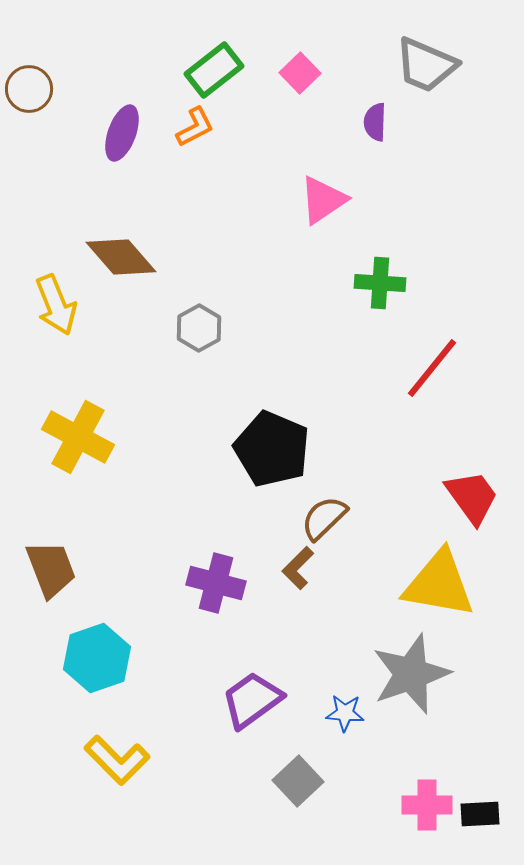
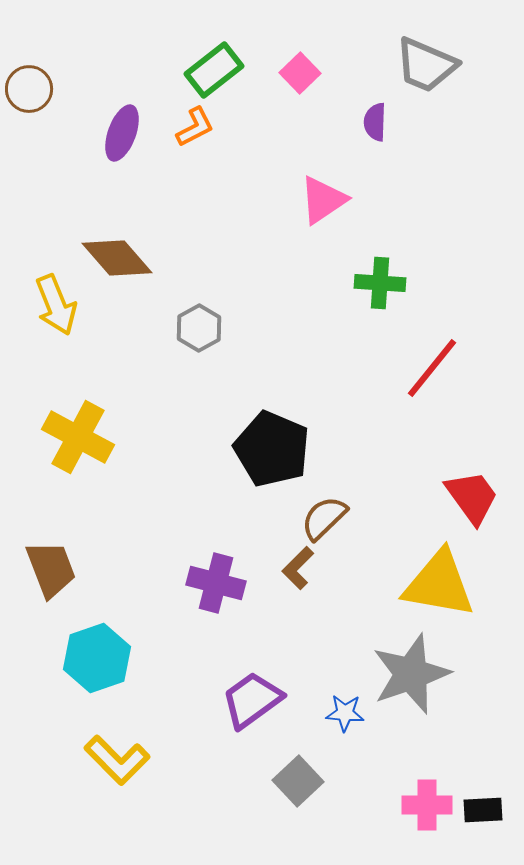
brown diamond: moved 4 px left, 1 px down
black rectangle: moved 3 px right, 4 px up
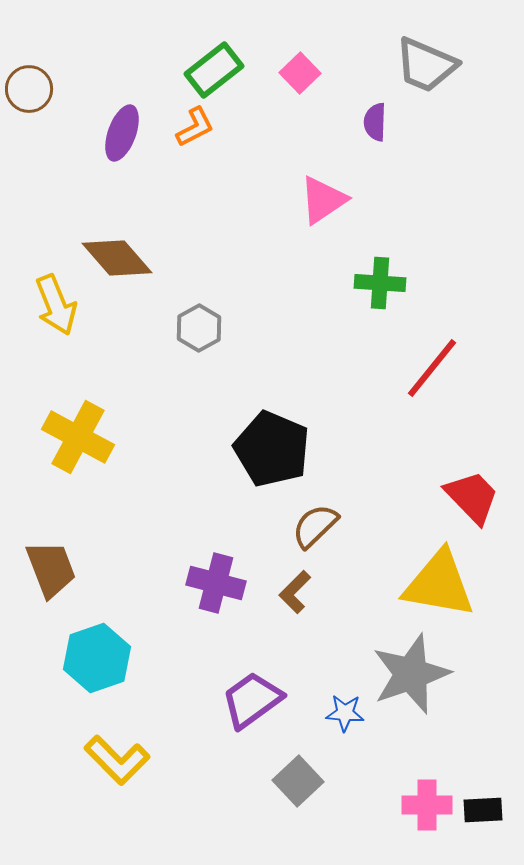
red trapezoid: rotated 8 degrees counterclockwise
brown semicircle: moved 9 px left, 8 px down
brown L-shape: moved 3 px left, 24 px down
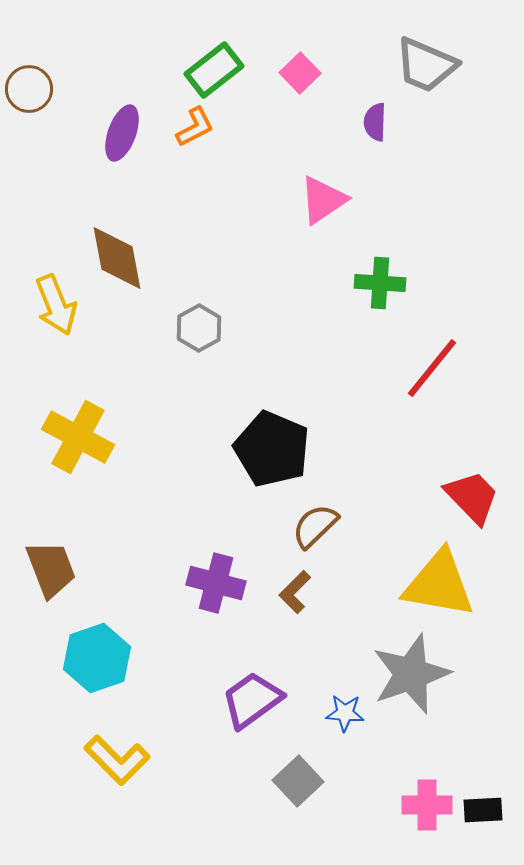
brown diamond: rotated 30 degrees clockwise
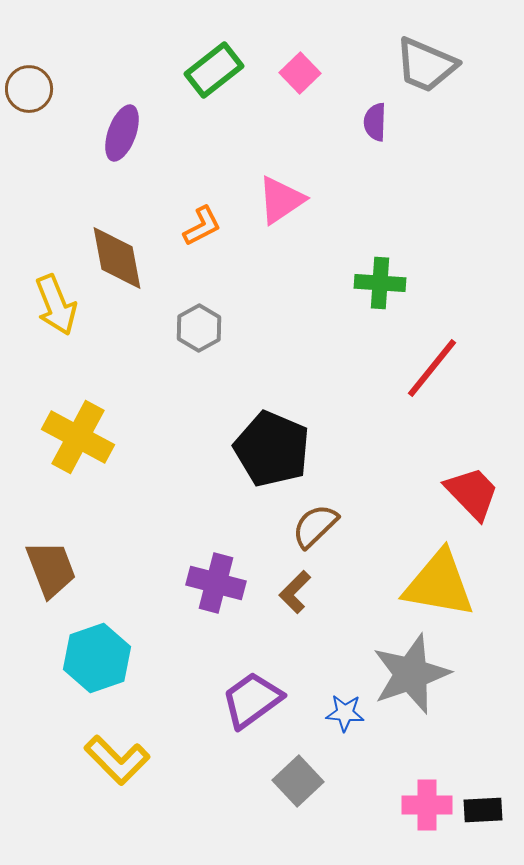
orange L-shape: moved 7 px right, 99 px down
pink triangle: moved 42 px left
red trapezoid: moved 4 px up
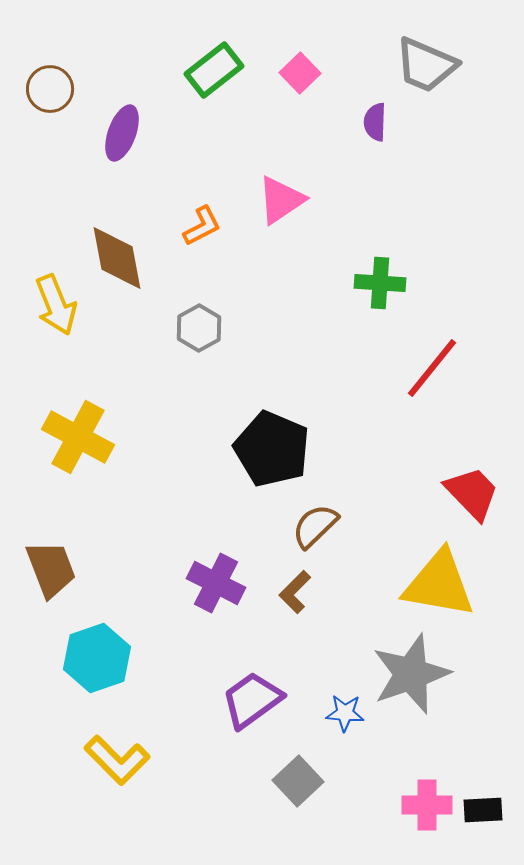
brown circle: moved 21 px right
purple cross: rotated 12 degrees clockwise
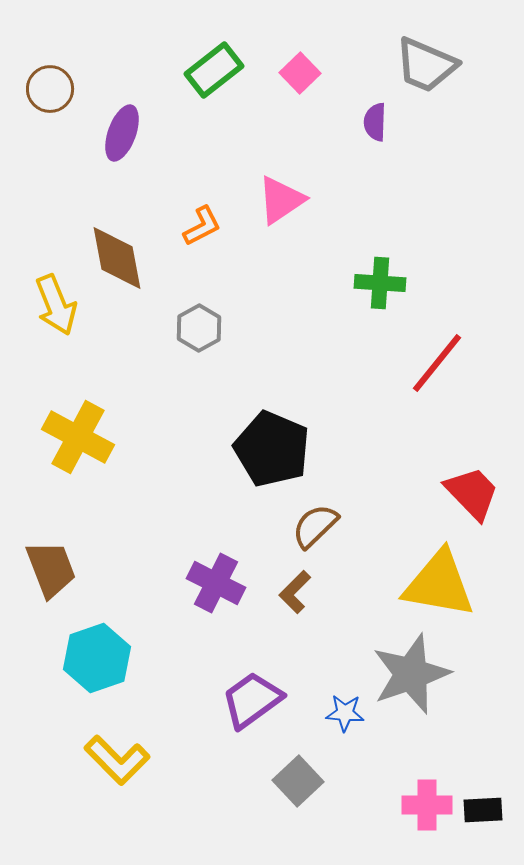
red line: moved 5 px right, 5 px up
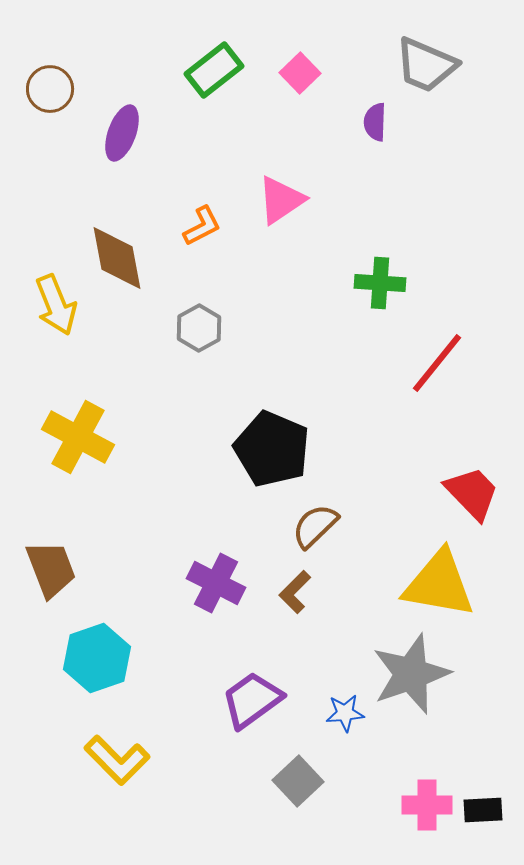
blue star: rotated 9 degrees counterclockwise
